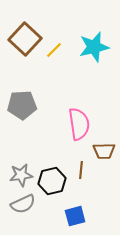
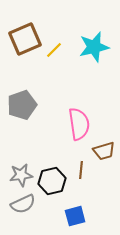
brown square: rotated 24 degrees clockwise
gray pentagon: rotated 16 degrees counterclockwise
brown trapezoid: rotated 15 degrees counterclockwise
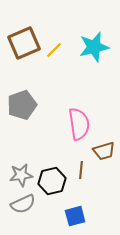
brown square: moved 1 px left, 4 px down
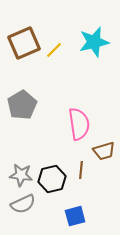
cyan star: moved 5 px up
gray pentagon: rotated 12 degrees counterclockwise
gray star: rotated 15 degrees clockwise
black hexagon: moved 2 px up
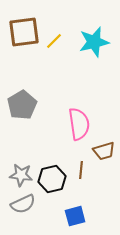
brown square: moved 11 px up; rotated 16 degrees clockwise
yellow line: moved 9 px up
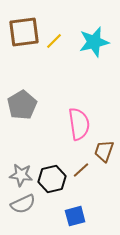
brown trapezoid: rotated 125 degrees clockwise
brown line: rotated 42 degrees clockwise
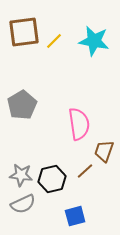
cyan star: moved 1 px up; rotated 24 degrees clockwise
brown line: moved 4 px right, 1 px down
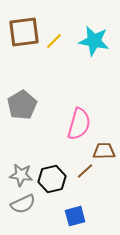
pink semicircle: rotated 24 degrees clockwise
brown trapezoid: rotated 70 degrees clockwise
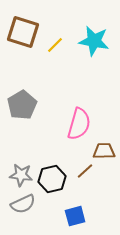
brown square: moved 1 px left; rotated 24 degrees clockwise
yellow line: moved 1 px right, 4 px down
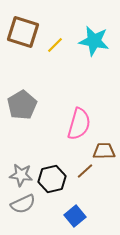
blue square: rotated 25 degrees counterclockwise
